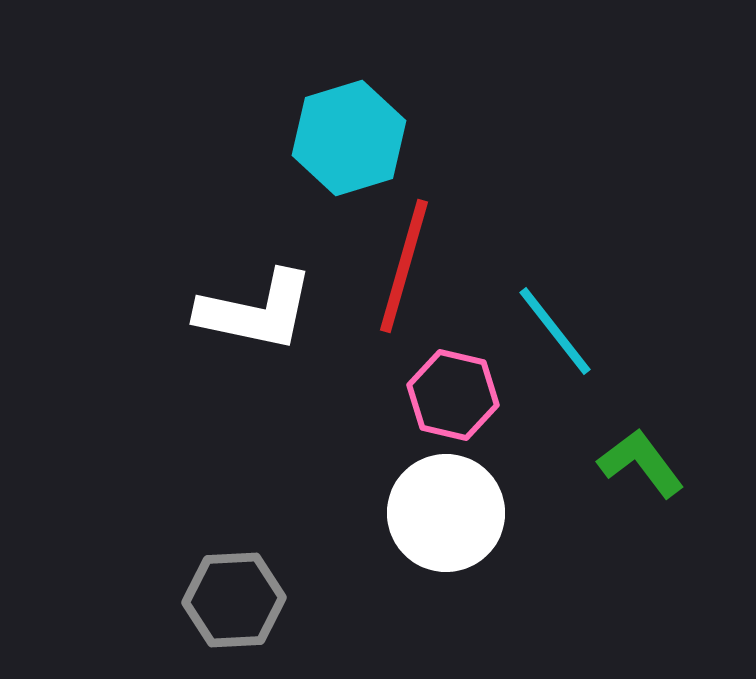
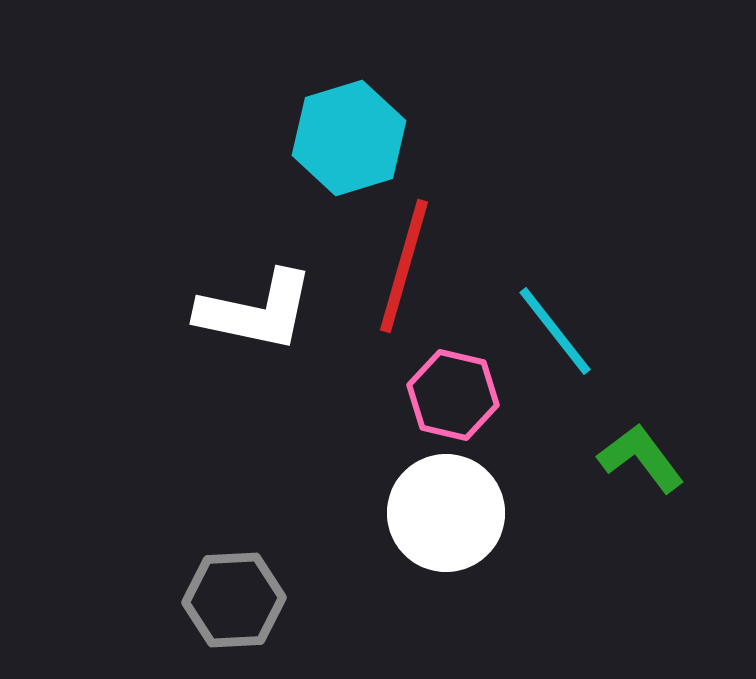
green L-shape: moved 5 px up
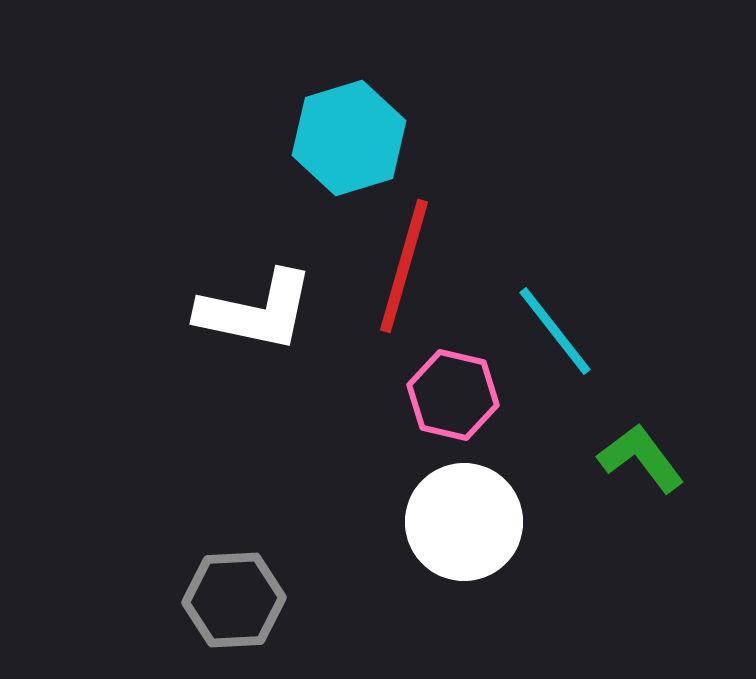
white circle: moved 18 px right, 9 px down
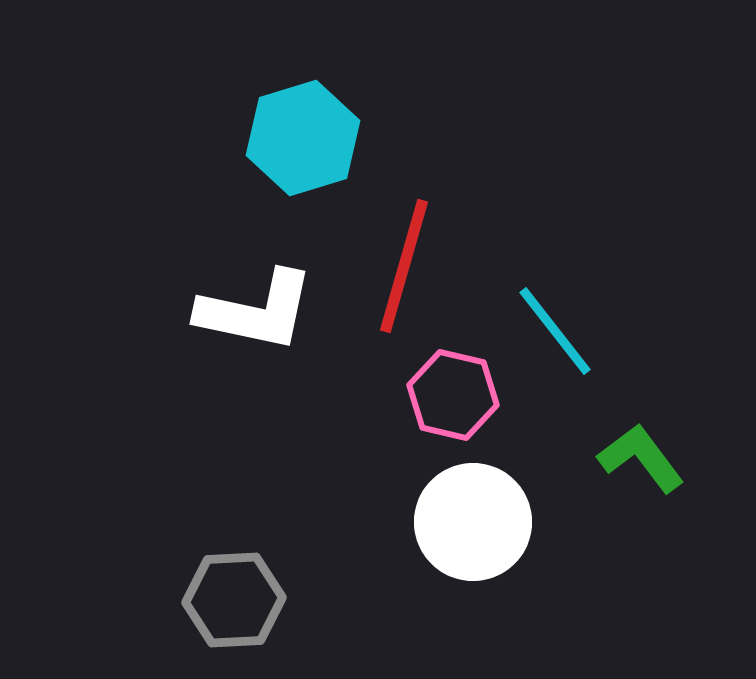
cyan hexagon: moved 46 px left
white circle: moved 9 px right
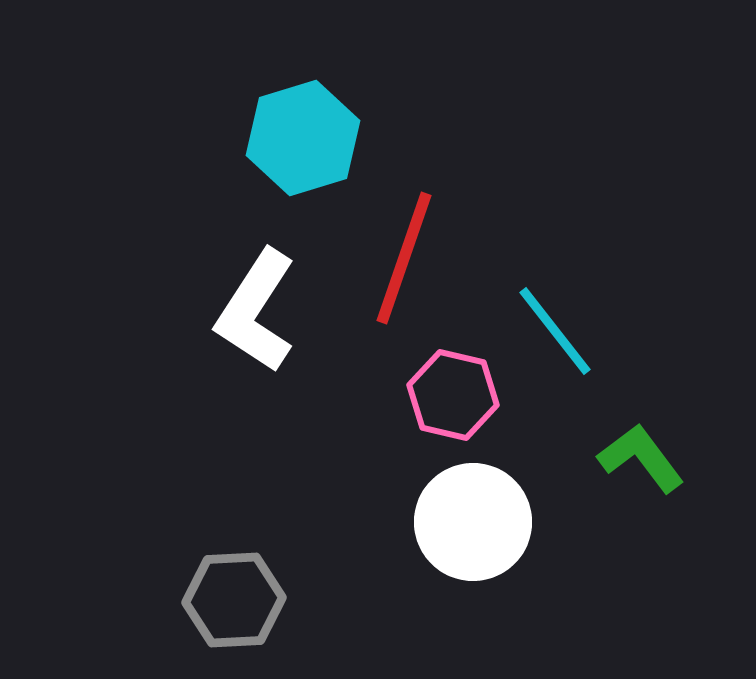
red line: moved 8 px up; rotated 3 degrees clockwise
white L-shape: rotated 111 degrees clockwise
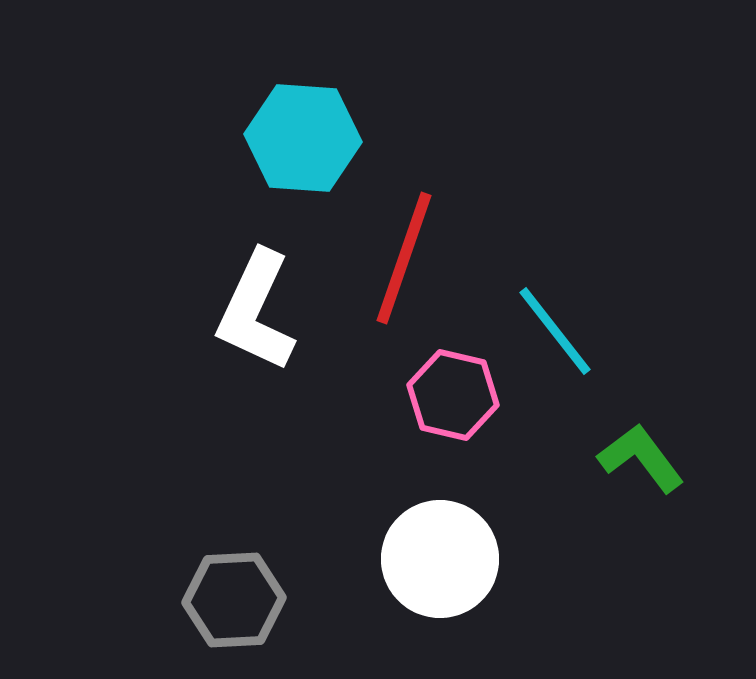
cyan hexagon: rotated 21 degrees clockwise
white L-shape: rotated 8 degrees counterclockwise
white circle: moved 33 px left, 37 px down
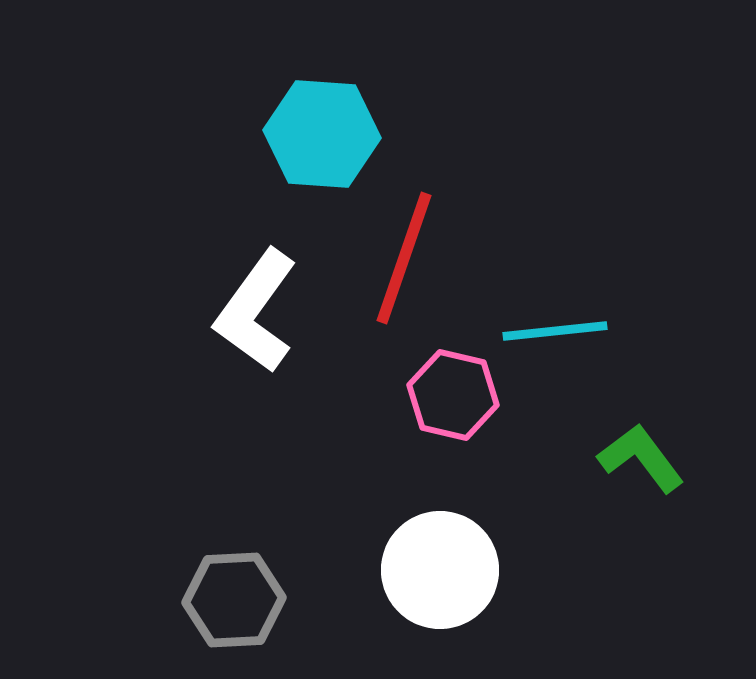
cyan hexagon: moved 19 px right, 4 px up
white L-shape: rotated 11 degrees clockwise
cyan line: rotated 58 degrees counterclockwise
white circle: moved 11 px down
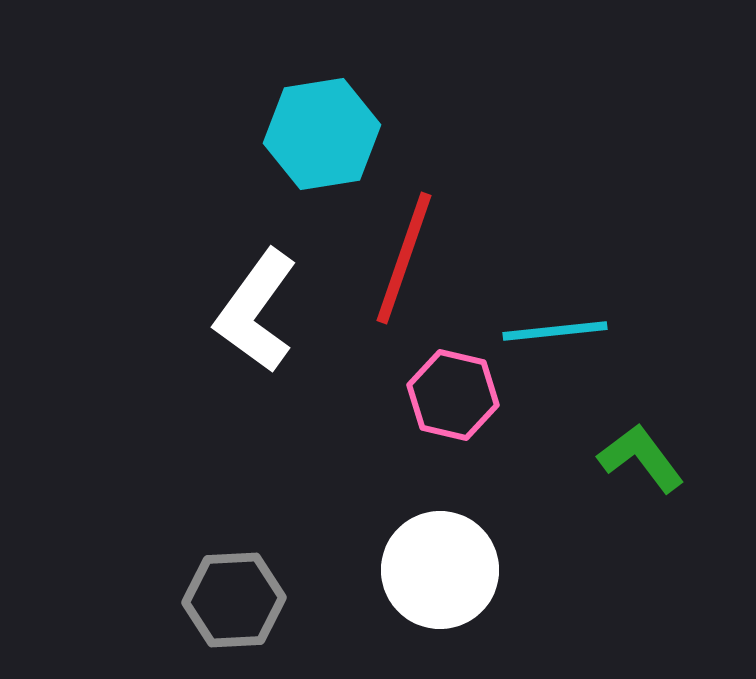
cyan hexagon: rotated 13 degrees counterclockwise
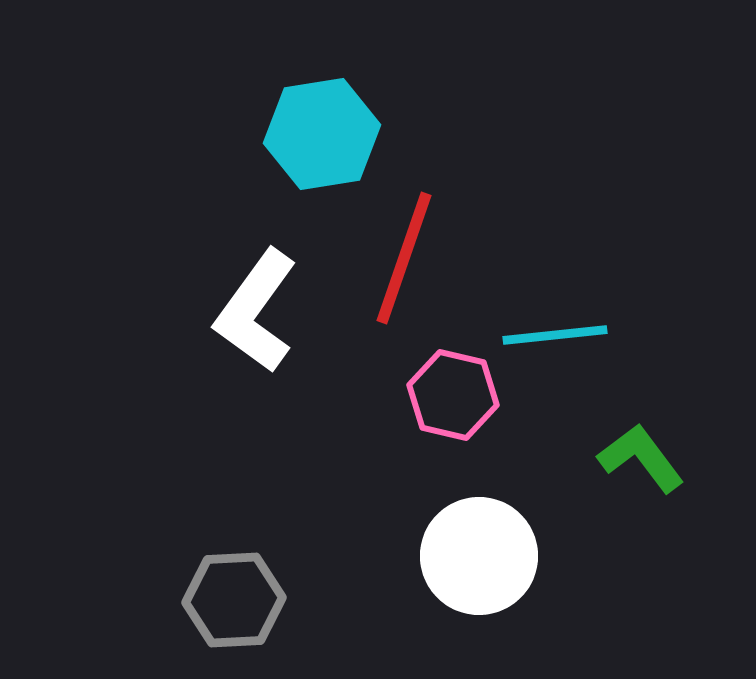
cyan line: moved 4 px down
white circle: moved 39 px right, 14 px up
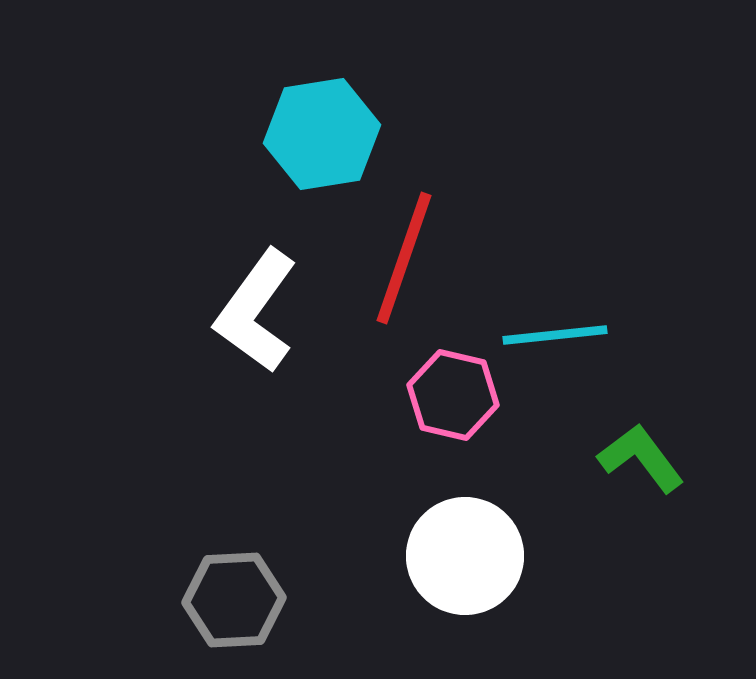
white circle: moved 14 px left
